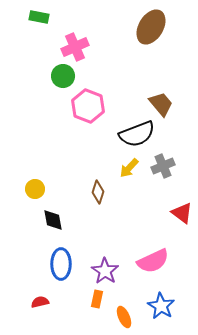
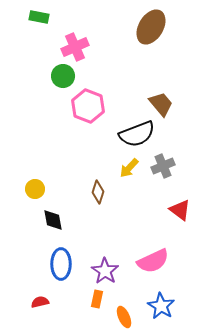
red triangle: moved 2 px left, 3 px up
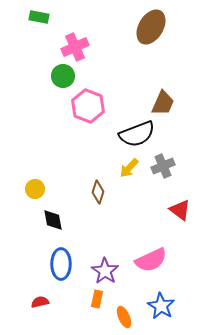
brown trapezoid: moved 2 px right, 1 px up; rotated 64 degrees clockwise
pink semicircle: moved 2 px left, 1 px up
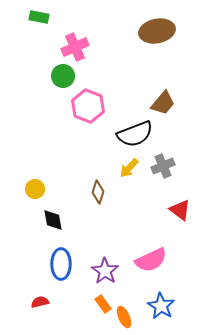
brown ellipse: moved 6 px right, 4 px down; rotated 48 degrees clockwise
brown trapezoid: rotated 16 degrees clockwise
black semicircle: moved 2 px left
orange rectangle: moved 6 px right, 5 px down; rotated 48 degrees counterclockwise
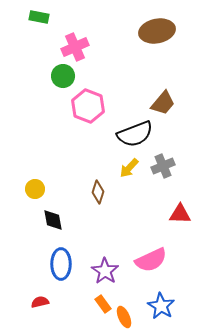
red triangle: moved 4 px down; rotated 35 degrees counterclockwise
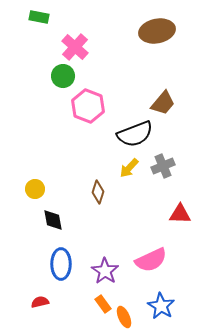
pink cross: rotated 24 degrees counterclockwise
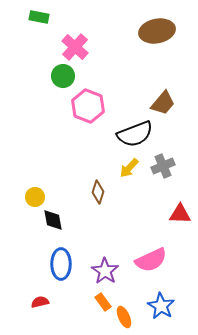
yellow circle: moved 8 px down
orange rectangle: moved 2 px up
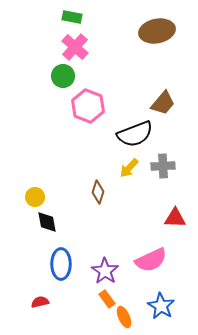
green rectangle: moved 33 px right
gray cross: rotated 20 degrees clockwise
red triangle: moved 5 px left, 4 px down
black diamond: moved 6 px left, 2 px down
orange rectangle: moved 4 px right, 3 px up
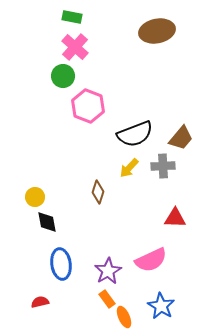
brown trapezoid: moved 18 px right, 35 px down
blue ellipse: rotated 8 degrees counterclockwise
purple star: moved 3 px right; rotated 8 degrees clockwise
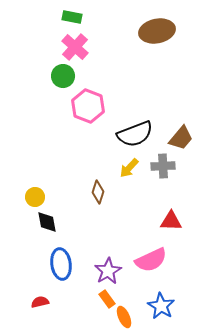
red triangle: moved 4 px left, 3 px down
